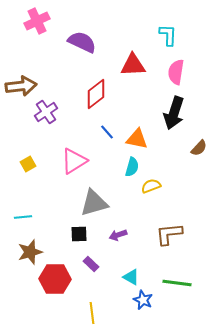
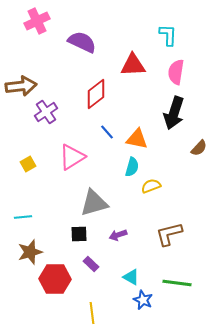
pink triangle: moved 2 px left, 4 px up
brown L-shape: rotated 8 degrees counterclockwise
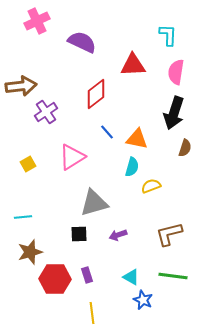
brown semicircle: moved 14 px left; rotated 24 degrees counterclockwise
purple rectangle: moved 4 px left, 11 px down; rotated 28 degrees clockwise
green line: moved 4 px left, 7 px up
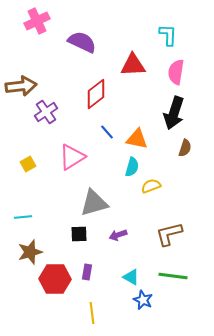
purple rectangle: moved 3 px up; rotated 28 degrees clockwise
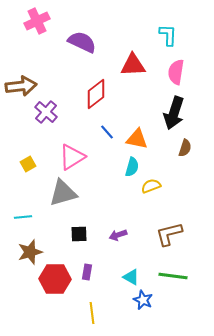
purple cross: rotated 15 degrees counterclockwise
gray triangle: moved 31 px left, 10 px up
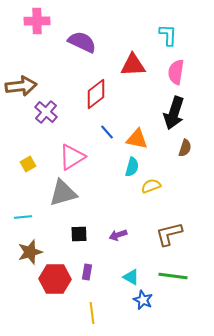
pink cross: rotated 25 degrees clockwise
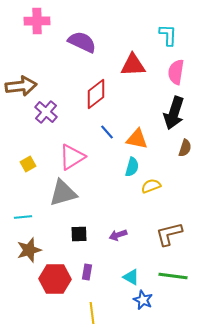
brown star: moved 1 px left, 2 px up
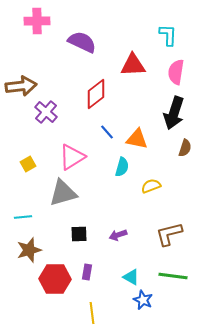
cyan semicircle: moved 10 px left
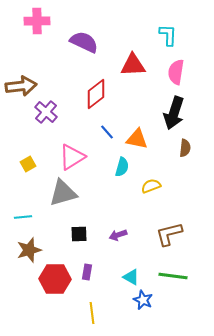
purple semicircle: moved 2 px right
brown semicircle: rotated 12 degrees counterclockwise
